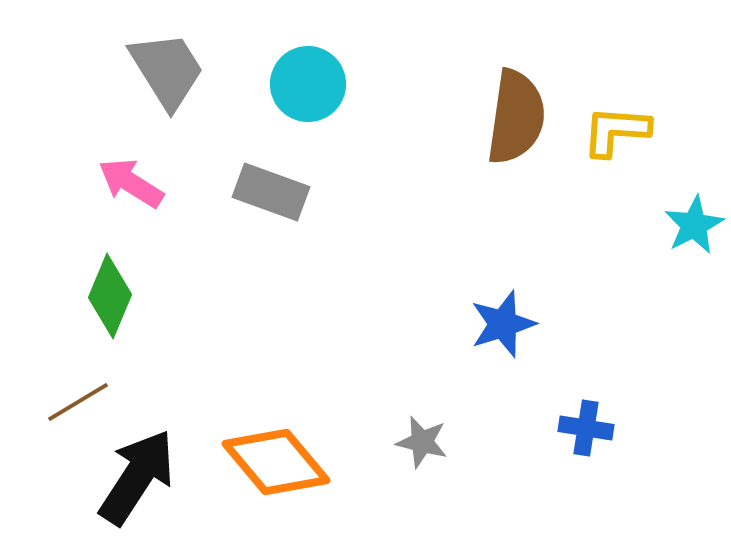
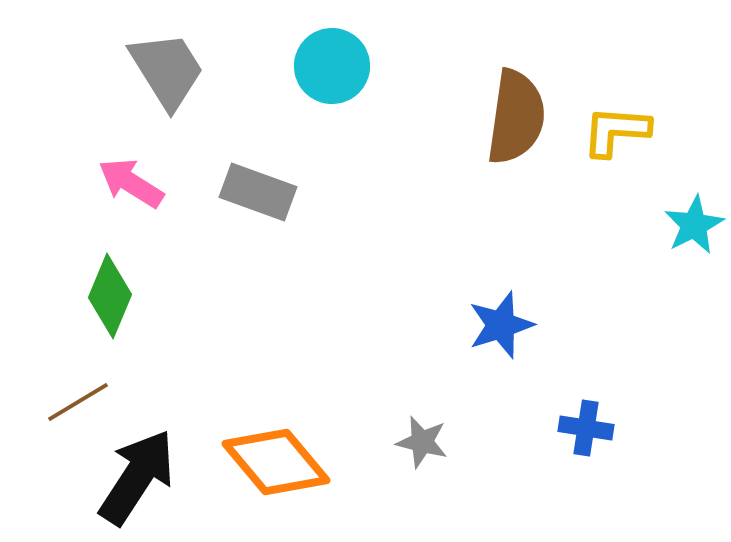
cyan circle: moved 24 px right, 18 px up
gray rectangle: moved 13 px left
blue star: moved 2 px left, 1 px down
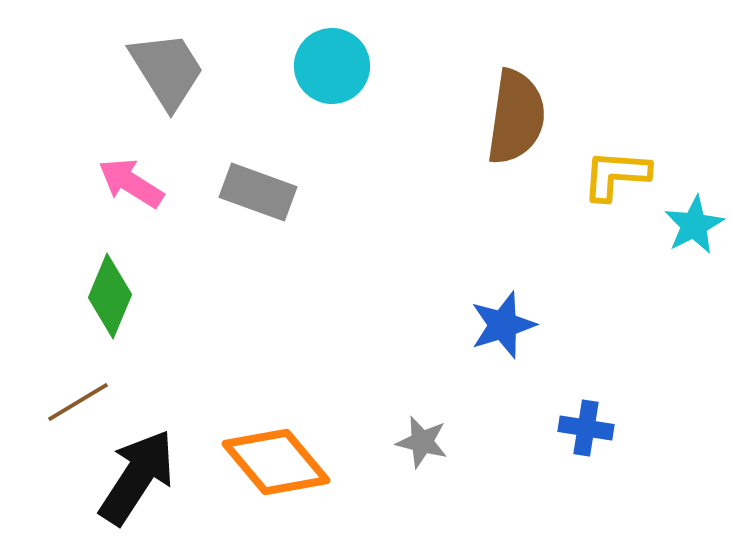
yellow L-shape: moved 44 px down
blue star: moved 2 px right
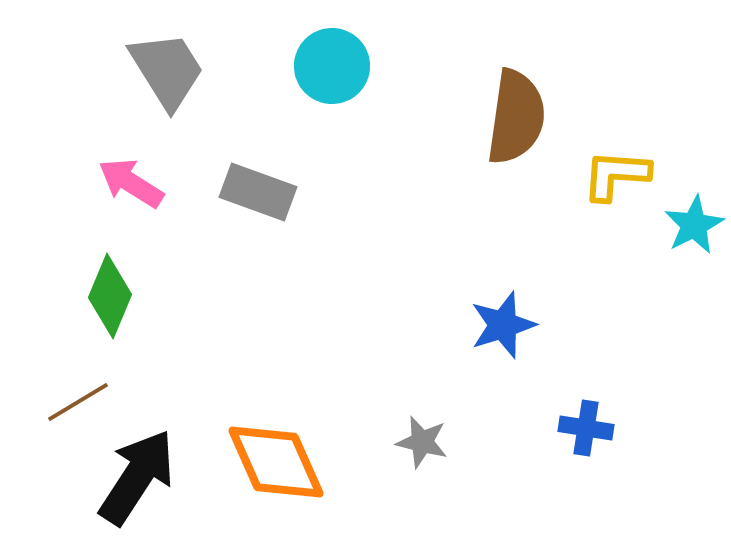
orange diamond: rotated 16 degrees clockwise
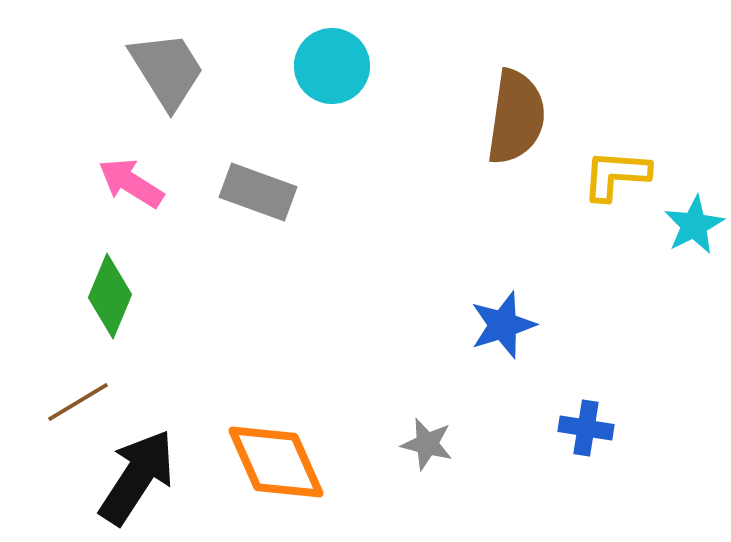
gray star: moved 5 px right, 2 px down
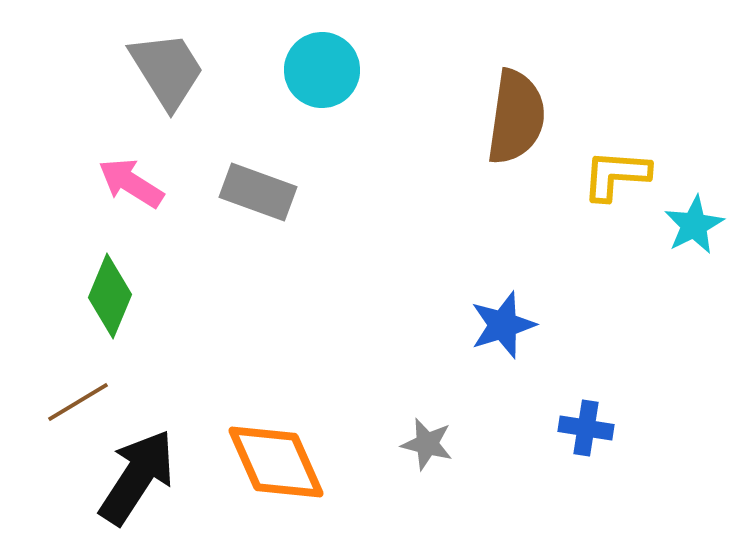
cyan circle: moved 10 px left, 4 px down
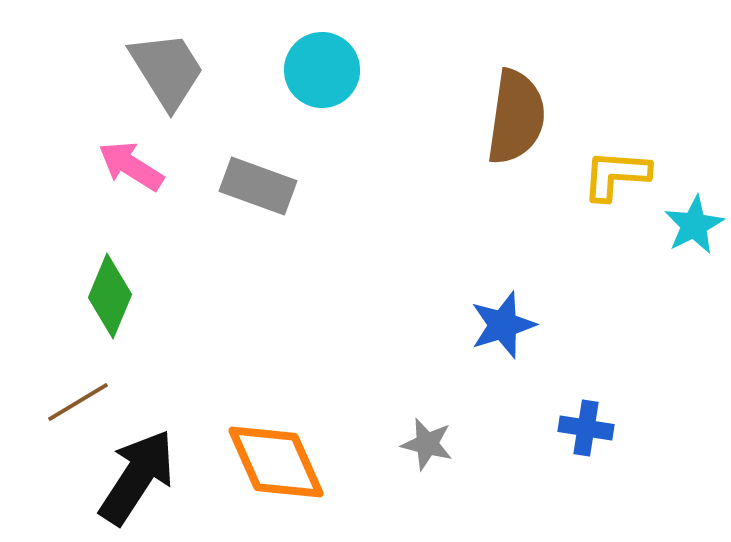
pink arrow: moved 17 px up
gray rectangle: moved 6 px up
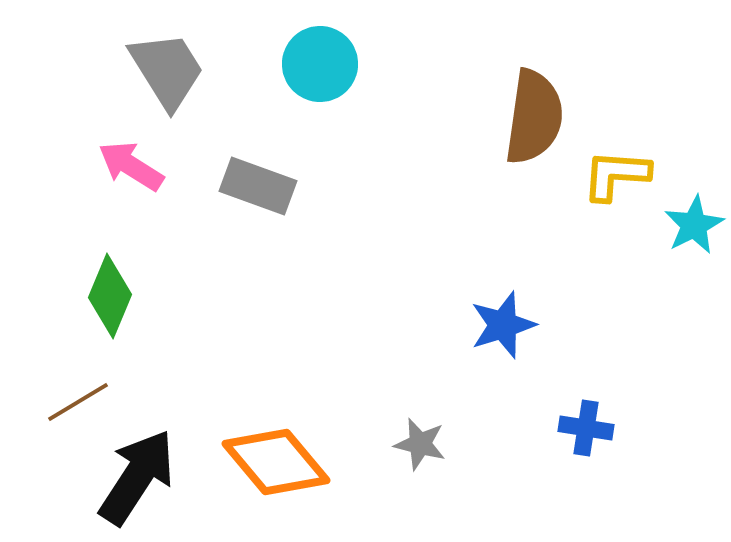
cyan circle: moved 2 px left, 6 px up
brown semicircle: moved 18 px right
gray star: moved 7 px left
orange diamond: rotated 16 degrees counterclockwise
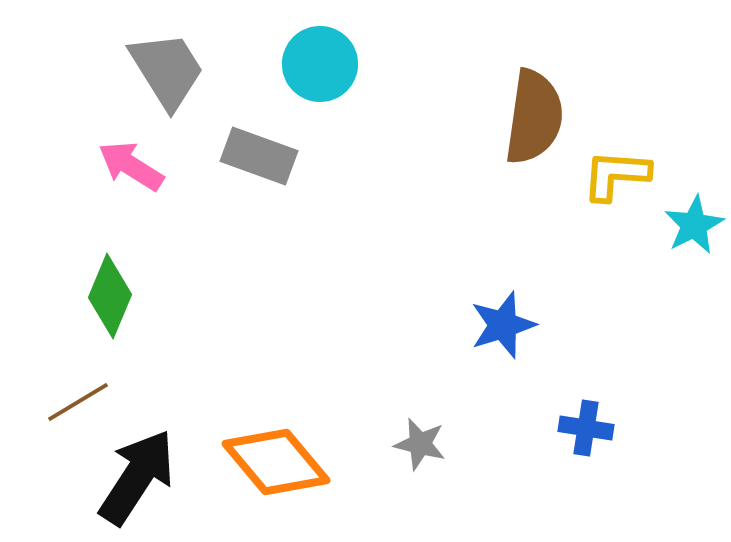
gray rectangle: moved 1 px right, 30 px up
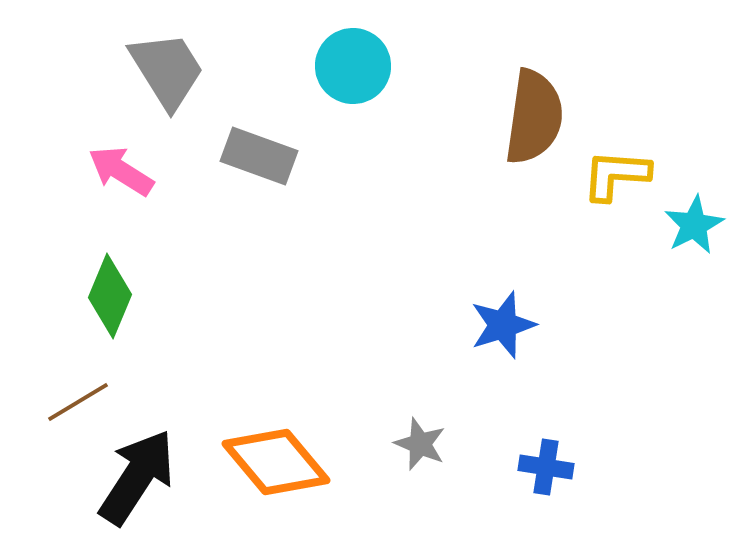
cyan circle: moved 33 px right, 2 px down
pink arrow: moved 10 px left, 5 px down
blue cross: moved 40 px left, 39 px down
gray star: rotated 8 degrees clockwise
